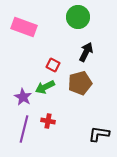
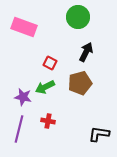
red square: moved 3 px left, 2 px up
purple star: rotated 18 degrees counterclockwise
purple line: moved 5 px left
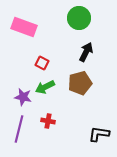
green circle: moved 1 px right, 1 px down
red square: moved 8 px left
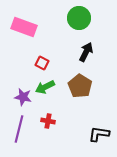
brown pentagon: moved 3 px down; rotated 25 degrees counterclockwise
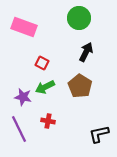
purple line: rotated 40 degrees counterclockwise
black L-shape: rotated 20 degrees counterclockwise
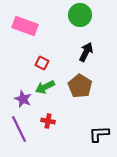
green circle: moved 1 px right, 3 px up
pink rectangle: moved 1 px right, 1 px up
purple star: moved 2 px down; rotated 12 degrees clockwise
black L-shape: rotated 10 degrees clockwise
